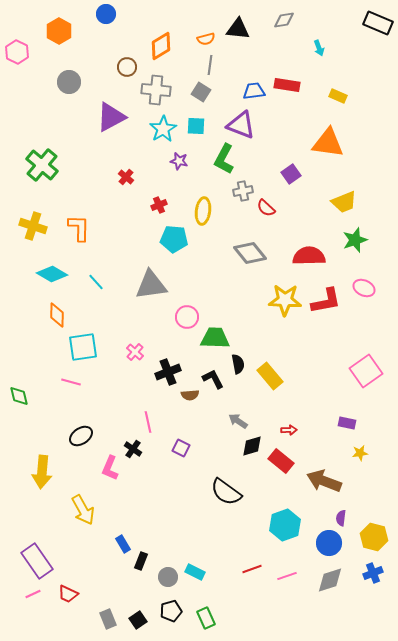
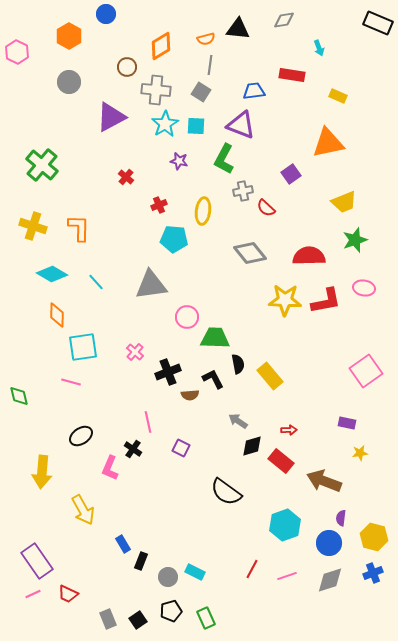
orange hexagon at (59, 31): moved 10 px right, 5 px down
red rectangle at (287, 85): moved 5 px right, 10 px up
cyan star at (163, 129): moved 2 px right, 5 px up
orange triangle at (328, 143): rotated 20 degrees counterclockwise
pink ellipse at (364, 288): rotated 15 degrees counterclockwise
red line at (252, 569): rotated 42 degrees counterclockwise
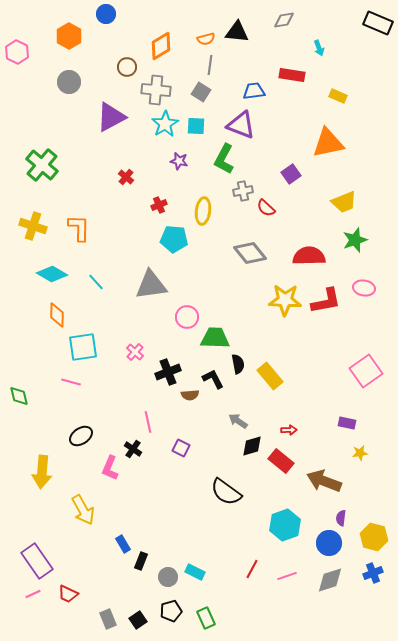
black triangle at (238, 29): moved 1 px left, 3 px down
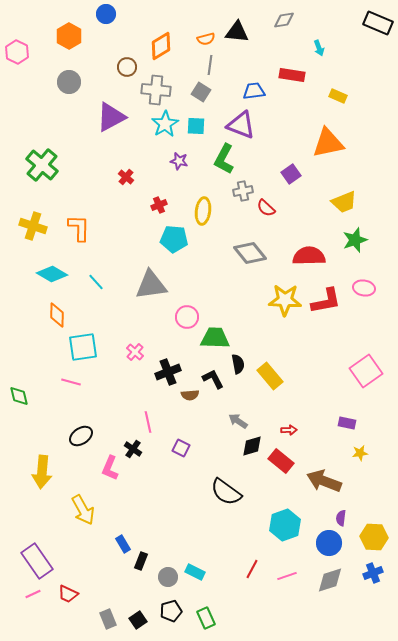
yellow hexagon at (374, 537): rotated 12 degrees counterclockwise
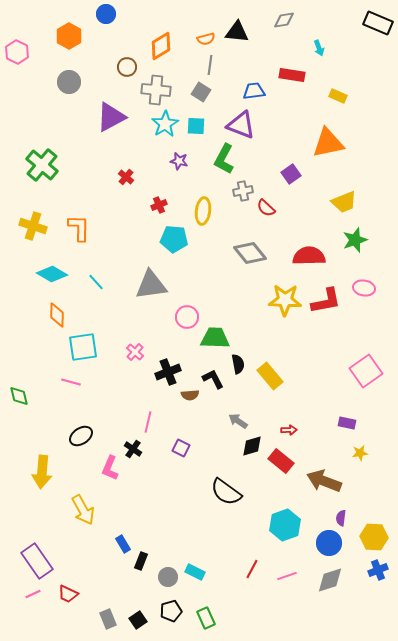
pink line at (148, 422): rotated 25 degrees clockwise
blue cross at (373, 573): moved 5 px right, 3 px up
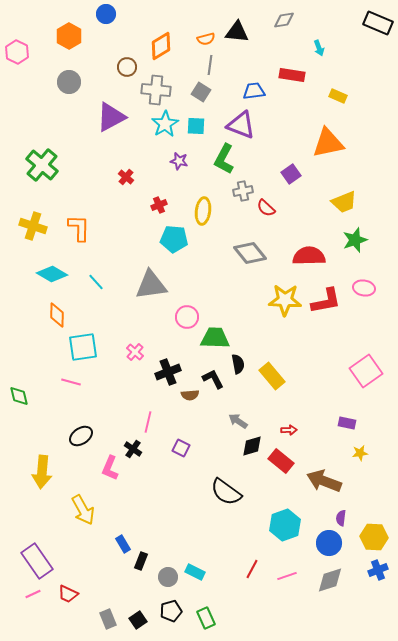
yellow rectangle at (270, 376): moved 2 px right
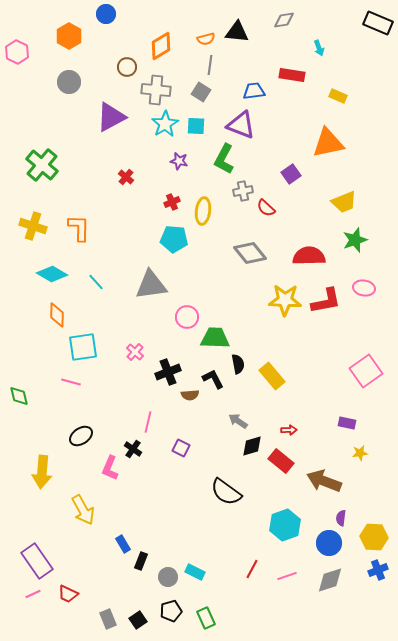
red cross at (159, 205): moved 13 px right, 3 px up
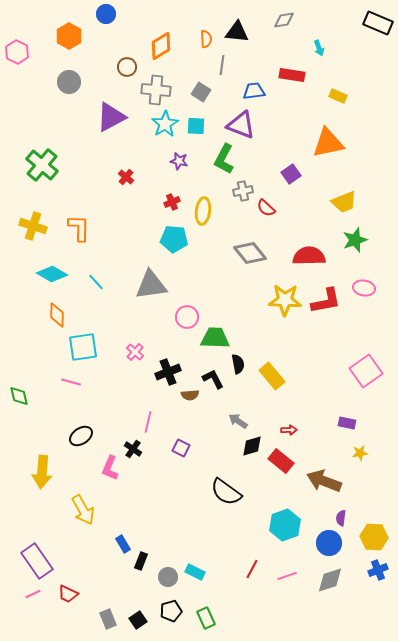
orange semicircle at (206, 39): rotated 78 degrees counterclockwise
gray line at (210, 65): moved 12 px right
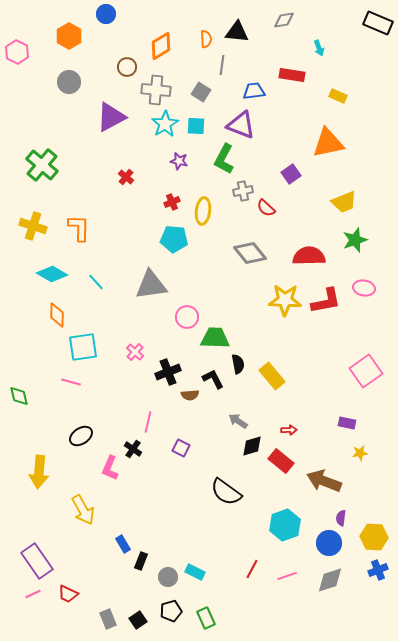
yellow arrow at (42, 472): moved 3 px left
